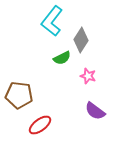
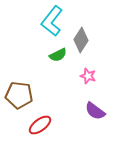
green semicircle: moved 4 px left, 3 px up
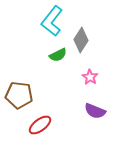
pink star: moved 2 px right, 1 px down; rotated 14 degrees clockwise
purple semicircle: rotated 15 degrees counterclockwise
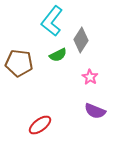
brown pentagon: moved 32 px up
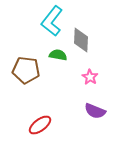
gray diamond: rotated 30 degrees counterclockwise
green semicircle: rotated 144 degrees counterclockwise
brown pentagon: moved 7 px right, 7 px down
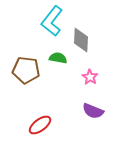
green semicircle: moved 3 px down
purple semicircle: moved 2 px left
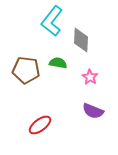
green semicircle: moved 5 px down
